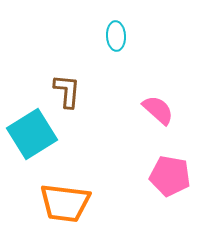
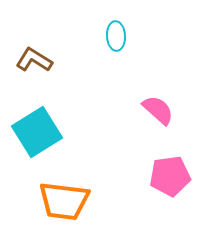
brown L-shape: moved 33 px left, 31 px up; rotated 63 degrees counterclockwise
cyan square: moved 5 px right, 2 px up
pink pentagon: rotated 18 degrees counterclockwise
orange trapezoid: moved 1 px left, 2 px up
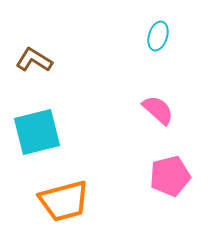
cyan ellipse: moved 42 px right; rotated 20 degrees clockwise
cyan square: rotated 18 degrees clockwise
pink pentagon: rotated 6 degrees counterclockwise
orange trapezoid: rotated 22 degrees counterclockwise
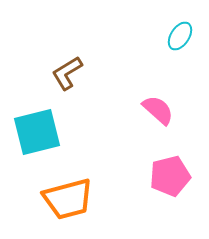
cyan ellipse: moved 22 px right; rotated 16 degrees clockwise
brown L-shape: moved 33 px right, 13 px down; rotated 63 degrees counterclockwise
orange trapezoid: moved 4 px right, 2 px up
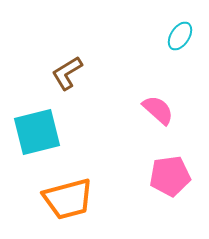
pink pentagon: rotated 6 degrees clockwise
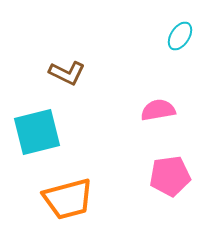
brown L-shape: rotated 123 degrees counterclockwise
pink semicircle: rotated 52 degrees counterclockwise
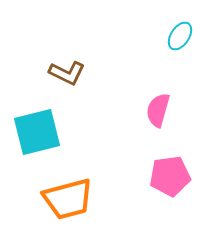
pink semicircle: rotated 64 degrees counterclockwise
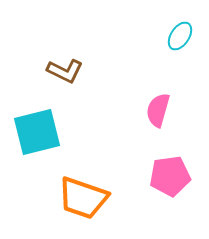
brown L-shape: moved 2 px left, 2 px up
orange trapezoid: moved 15 px right, 1 px up; rotated 34 degrees clockwise
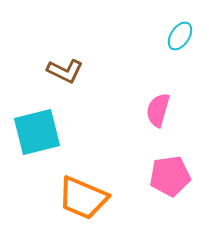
orange trapezoid: rotated 4 degrees clockwise
